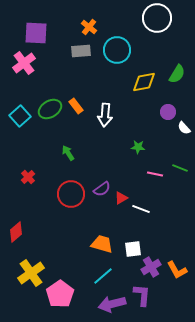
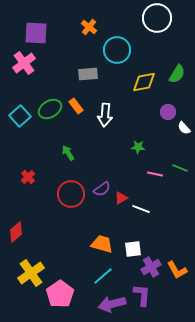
gray rectangle: moved 7 px right, 23 px down
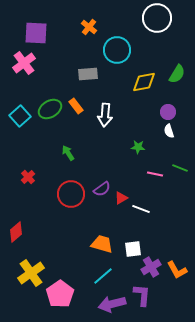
white semicircle: moved 15 px left, 3 px down; rotated 24 degrees clockwise
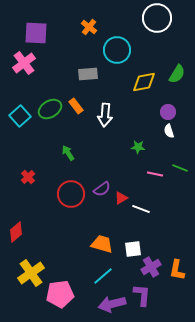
orange L-shape: rotated 40 degrees clockwise
pink pentagon: rotated 28 degrees clockwise
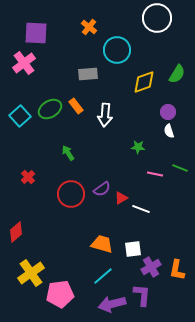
yellow diamond: rotated 10 degrees counterclockwise
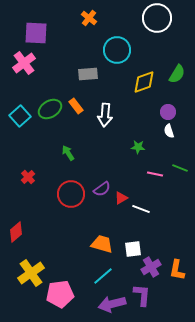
orange cross: moved 9 px up
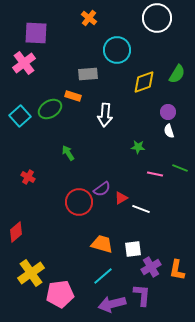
orange rectangle: moved 3 px left, 10 px up; rotated 35 degrees counterclockwise
red cross: rotated 16 degrees counterclockwise
red circle: moved 8 px right, 8 px down
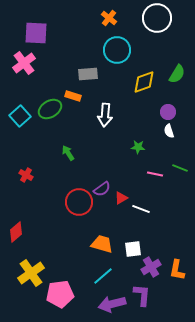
orange cross: moved 20 px right
red cross: moved 2 px left, 2 px up
